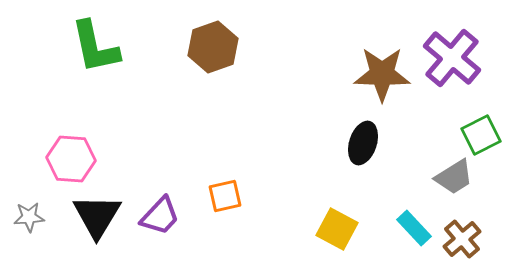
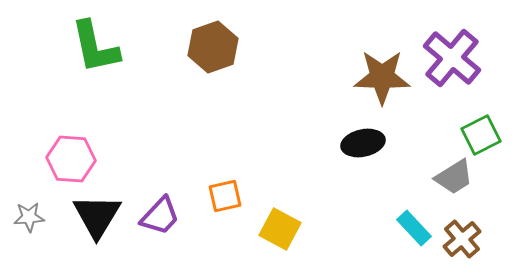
brown star: moved 3 px down
black ellipse: rotated 60 degrees clockwise
yellow square: moved 57 px left
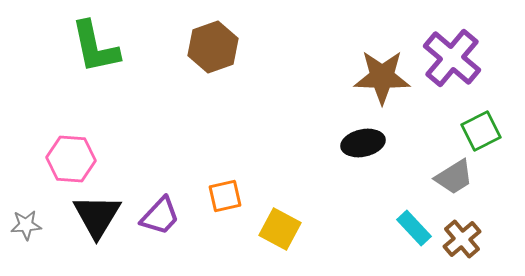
green square: moved 4 px up
gray star: moved 3 px left, 8 px down
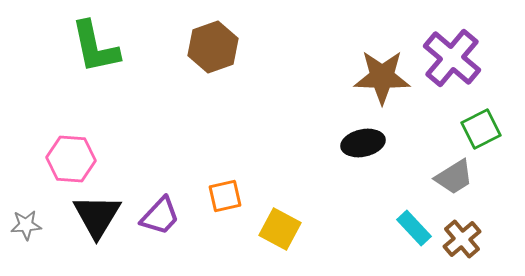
green square: moved 2 px up
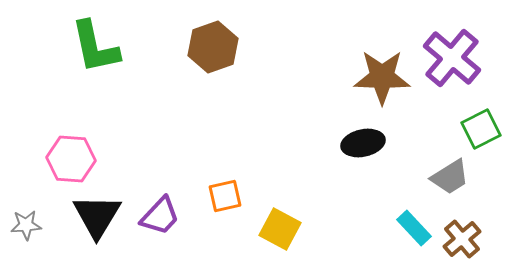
gray trapezoid: moved 4 px left
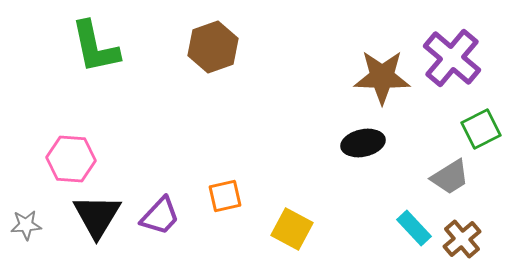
yellow square: moved 12 px right
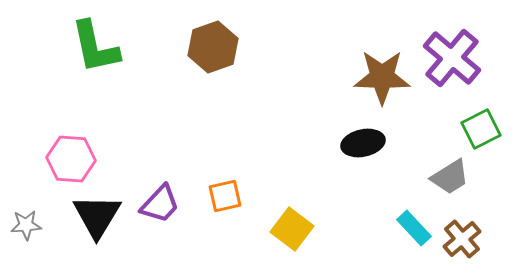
purple trapezoid: moved 12 px up
yellow square: rotated 9 degrees clockwise
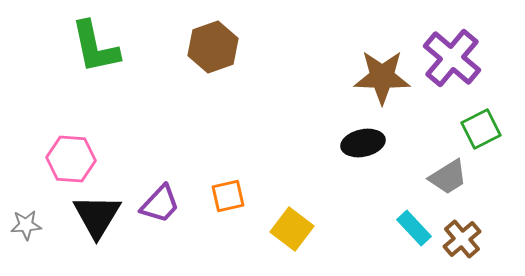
gray trapezoid: moved 2 px left
orange square: moved 3 px right
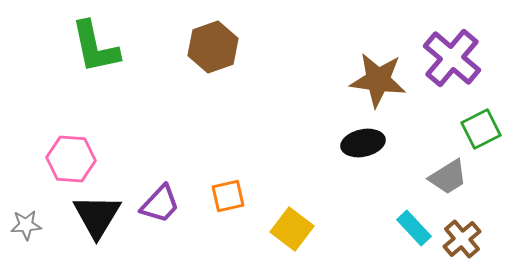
brown star: moved 4 px left, 3 px down; rotated 6 degrees clockwise
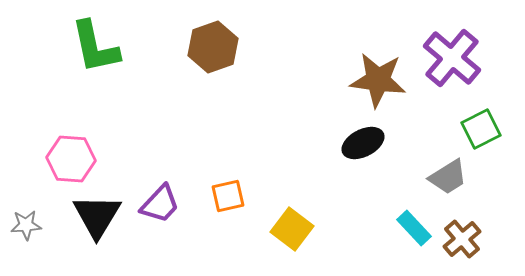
black ellipse: rotated 15 degrees counterclockwise
